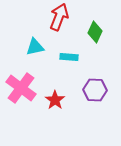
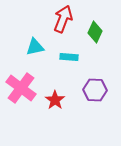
red arrow: moved 4 px right, 2 px down
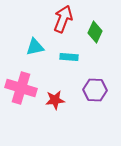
pink cross: rotated 20 degrees counterclockwise
red star: rotated 30 degrees clockwise
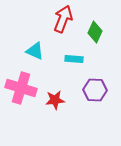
cyan triangle: moved 4 px down; rotated 36 degrees clockwise
cyan rectangle: moved 5 px right, 2 px down
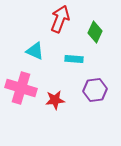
red arrow: moved 3 px left
purple hexagon: rotated 10 degrees counterclockwise
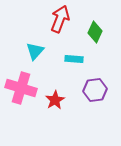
cyan triangle: rotated 48 degrees clockwise
red star: rotated 24 degrees counterclockwise
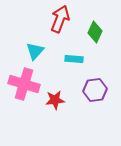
pink cross: moved 3 px right, 4 px up
red star: rotated 24 degrees clockwise
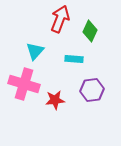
green diamond: moved 5 px left, 1 px up
purple hexagon: moved 3 px left
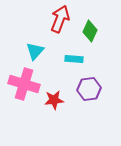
purple hexagon: moved 3 px left, 1 px up
red star: moved 1 px left
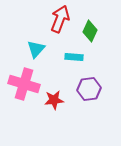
cyan triangle: moved 1 px right, 2 px up
cyan rectangle: moved 2 px up
